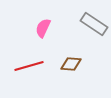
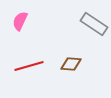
pink semicircle: moved 23 px left, 7 px up
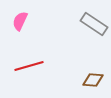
brown diamond: moved 22 px right, 16 px down
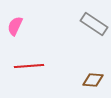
pink semicircle: moved 5 px left, 5 px down
red line: rotated 12 degrees clockwise
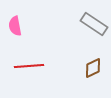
pink semicircle: rotated 36 degrees counterclockwise
brown diamond: moved 12 px up; rotated 30 degrees counterclockwise
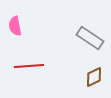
gray rectangle: moved 4 px left, 14 px down
brown diamond: moved 1 px right, 9 px down
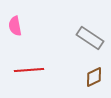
red line: moved 4 px down
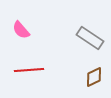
pink semicircle: moved 6 px right, 4 px down; rotated 30 degrees counterclockwise
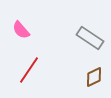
red line: rotated 52 degrees counterclockwise
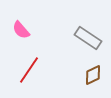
gray rectangle: moved 2 px left
brown diamond: moved 1 px left, 2 px up
